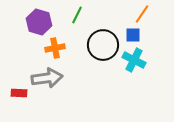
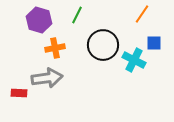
purple hexagon: moved 2 px up
blue square: moved 21 px right, 8 px down
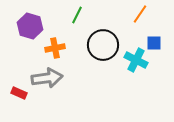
orange line: moved 2 px left
purple hexagon: moved 9 px left, 6 px down
cyan cross: moved 2 px right
red rectangle: rotated 21 degrees clockwise
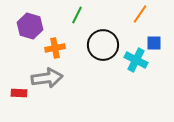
red rectangle: rotated 21 degrees counterclockwise
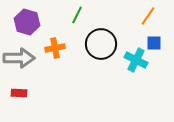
orange line: moved 8 px right, 2 px down
purple hexagon: moved 3 px left, 4 px up
black circle: moved 2 px left, 1 px up
gray arrow: moved 28 px left, 20 px up; rotated 8 degrees clockwise
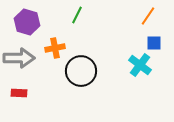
black circle: moved 20 px left, 27 px down
cyan cross: moved 4 px right, 5 px down; rotated 10 degrees clockwise
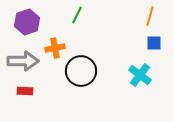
orange line: moved 2 px right; rotated 18 degrees counterclockwise
purple hexagon: rotated 25 degrees clockwise
gray arrow: moved 4 px right, 3 px down
cyan cross: moved 10 px down
red rectangle: moved 6 px right, 2 px up
